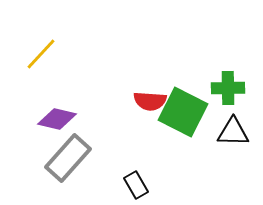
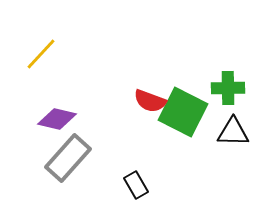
red semicircle: rotated 16 degrees clockwise
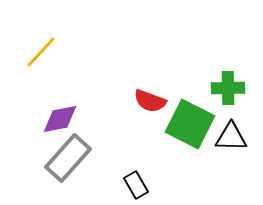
yellow line: moved 2 px up
green square: moved 7 px right, 12 px down
purple diamond: moved 3 px right; rotated 24 degrees counterclockwise
black triangle: moved 2 px left, 5 px down
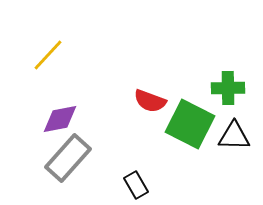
yellow line: moved 7 px right, 3 px down
black triangle: moved 3 px right, 1 px up
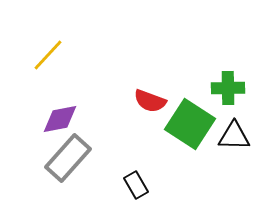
green square: rotated 6 degrees clockwise
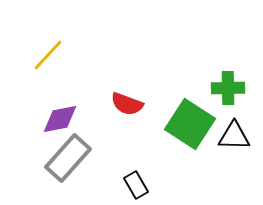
red semicircle: moved 23 px left, 3 px down
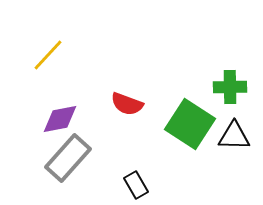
green cross: moved 2 px right, 1 px up
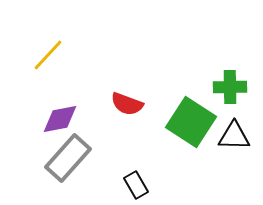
green square: moved 1 px right, 2 px up
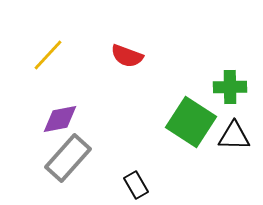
red semicircle: moved 48 px up
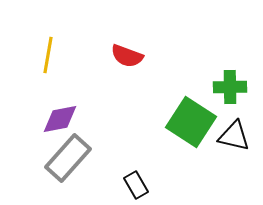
yellow line: rotated 33 degrees counterclockwise
black triangle: rotated 12 degrees clockwise
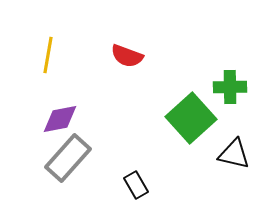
green square: moved 4 px up; rotated 15 degrees clockwise
black triangle: moved 18 px down
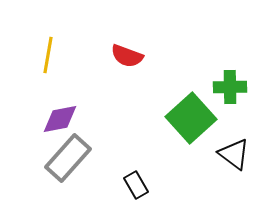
black triangle: rotated 24 degrees clockwise
